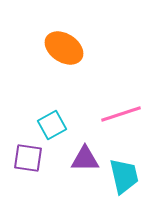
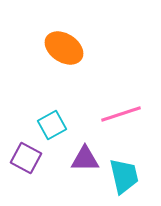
purple square: moved 2 px left; rotated 20 degrees clockwise
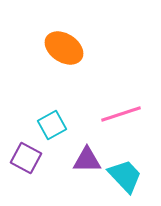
purple triangle: moved 2 px right, 1 px down
cyan trapezoid: moved 1 px right; rotated 30 degrees counterclockwise
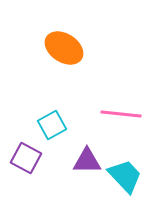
pink line: rotated 24 degrees clockwise
purple triangle: moved 1 px down
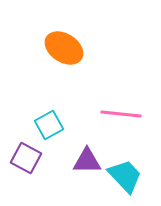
cyan square: moved 3 px left
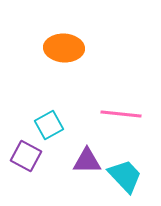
orange ellipse: rotated 30 degrees counterclockwise
purple square: moved 2 px up
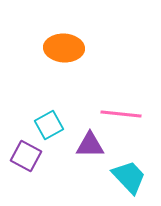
purple triangle: moved 3 px right, 16 px up
cyan trapezoid: moved 4 px right, 1 px down
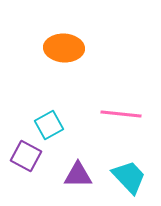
purple triangle: moved 12 px left, 30 px down
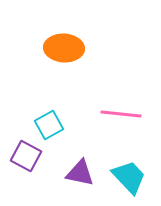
purple triangle: moved 2 px right, 2 px up; rotated 12 degrees clockwise
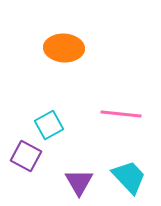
purple triangle: moved 1 px left, 9 px down; rotated 48 degrees clockwise
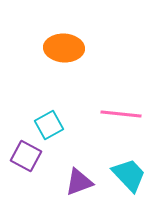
cyan trapezoid: moved 2 px up
purple triangle: rotated 40 degrees clockwise
